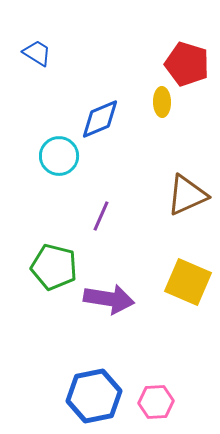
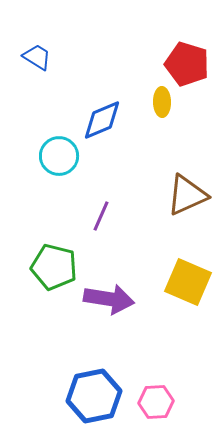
blue trapezoid: moved 4 px down
blue diamond: moved 2 px right, 1 px down
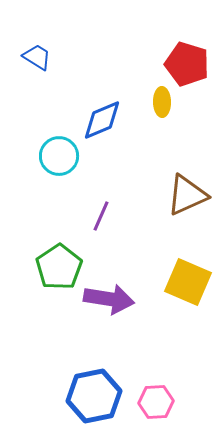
green pentagon: moved 5 px right; rotated 24 degrees clockwise
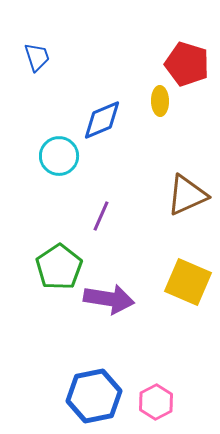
blue trapezoid: rotated 40 degrees clockwise
yellow ellipse: moved 2 px left, 1 px up
pink hexagon: rotated 24 degrees counterclockwise
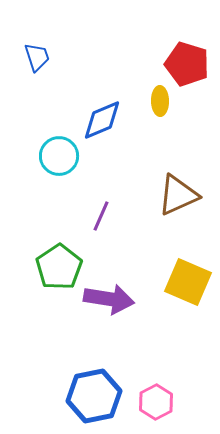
brown triangle: moved 9 px left
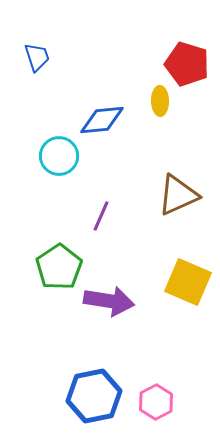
blue diamond: rotated 18 degrees clockwise
purple arrow: moved 2 px down
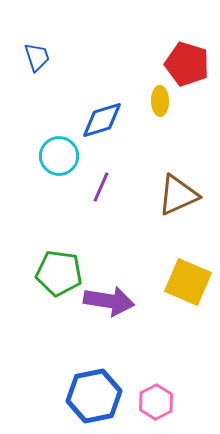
blue diamond: rotated 12 degrees counterclockwise
purple line: moved 29 px up
green pentagon: moved 6 px down; rotated 30 degrees counterclockwise
